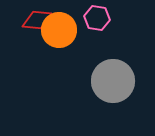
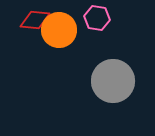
red diamond: moved 2 px left
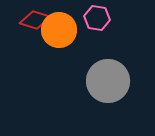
red diamond: rotated 12 degrees clockwise
gray circle: moved 5 px left
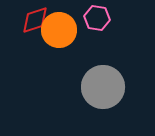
red diamond: rotated 36 degrees counterclockwise
gray circle: moved 5 px left, 6 px down
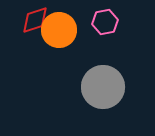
pink hexagon: moved 8 px right, 4 px down; rotated 20 degrees counterclockwise
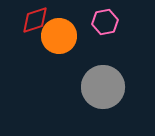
orange circle: moved 6 px down
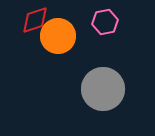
orange circle: moved 1 px left
gray circle: moved 2 px down
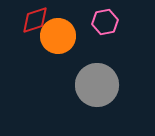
gray circle: moved 6 px left, 4 px up
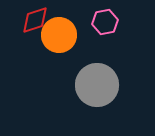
orange circle: moved 1 px right, 1 px up
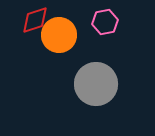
gray circle: moved 1 px left, 1 px up
